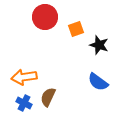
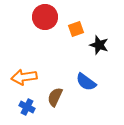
blue semicircle: moved 12 px left
brown semicircle: moved 7 px right
blue cross: moved 3 px right, 4 px down
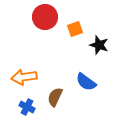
orange square: moved 1 px left
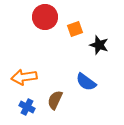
brown semicircle: moved 3 px down
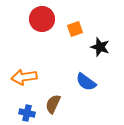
red circle: moved 3 px left, 2 px down
black star: moved 1 px right, 2 px down
brown semicircle: moved 2 px left, 4 px down
blue cross: moved 6 px down; rotated 14 degrees counterclockwise
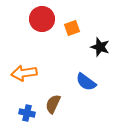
orange square: moved 3 px left, 1 px up
orange arrow: moved 4 px up
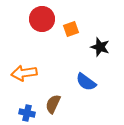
orange square: moved 1 px left, 1 px down
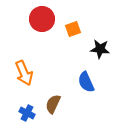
orange square: moved 2 px right
black star: moved 2 px down; rotated 12 degrees counterclockwise
orange arrow: rotated 105 degrees counterclockwise
blue semicircle: rotated 30 degrees clockwise
blue cross: rotated 14 degrees clockwise
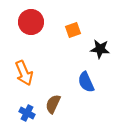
red circle: moved 11 px left, 3 px down
orange square: moved 1 px down
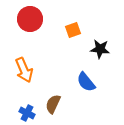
red circle: moved 1 px left, 3 px up
orange arrow: moved 3 px up
blue semicircle: rotated 15 degrees counterclockwise
